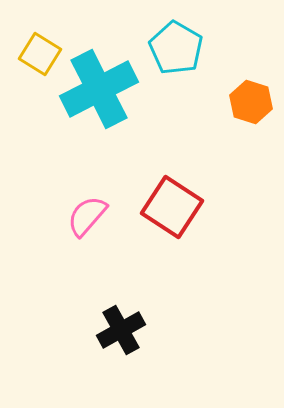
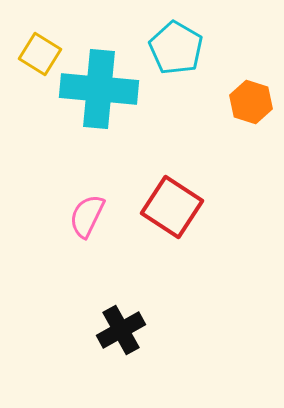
cyan cross: rotated 32 degrees clockwise
pink semicircle: rotated 15 degrees counterclockwise
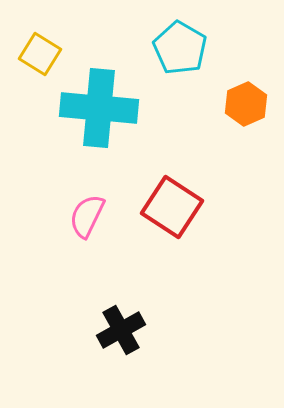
cyan pentagon: moved 4 px right
cyan cross: moved 19 px down
orange hexagon: moved 5 px left, 2 px down; rotated 18 degrees clockwise
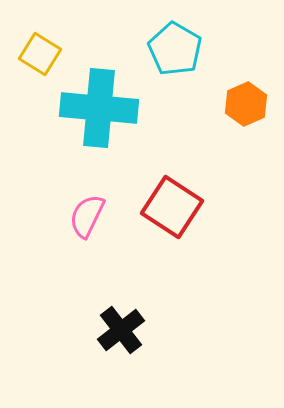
cyan pentagon: moved 5 px left, 1 px down
black cross: rotated 9 degrees counterclockwise
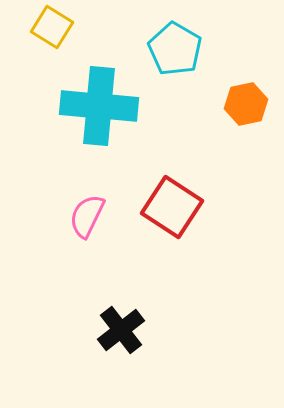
yellow square: moved 12 px right, 27 px up
orange hexagon: rotated 12 degrees clockwise
cyan cross: moved 2 px up
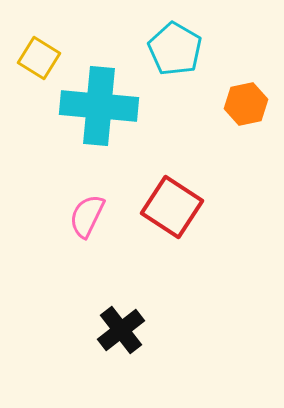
yellow square: moved 13 px left, 31 px down
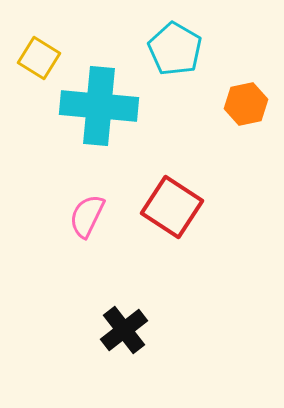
black cross: moved 3 px right
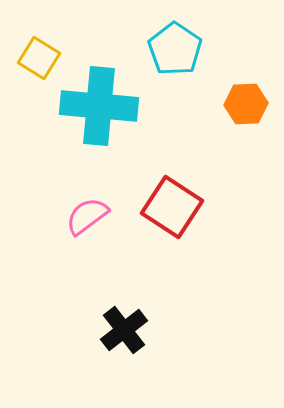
cyan pentagon: rotated 4 degrees clockwise
orange hexagon: rotated 9 degrees clockwise
pink semicircle: rotated 27 degrees clockwise
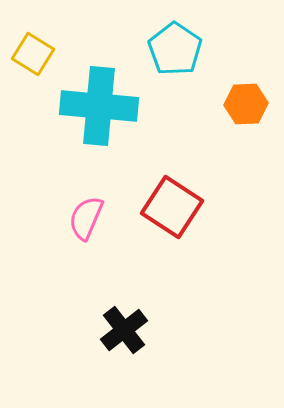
yellow square: moved 6 px left, 4 px up
pink semicircle: moved 1 px left, 2 px down; rotated 30 degrees counterclockwise
